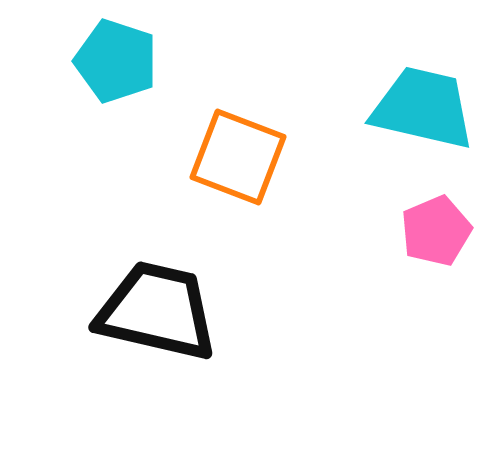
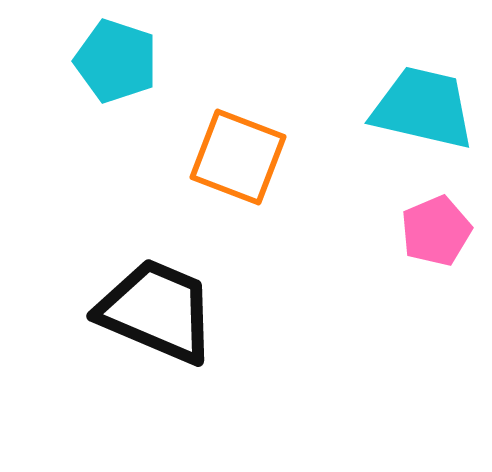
black trapezoid: rotated 10 degrees clockwise
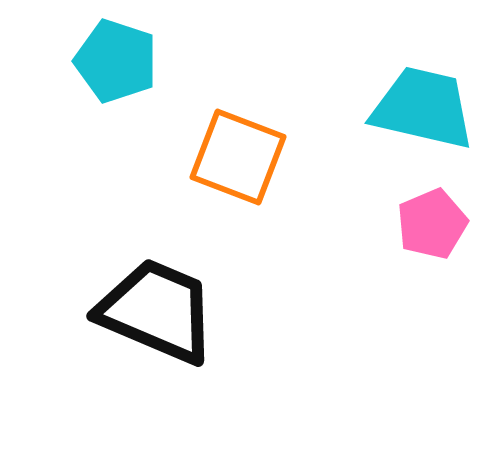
pink pentagon: moved 4 px left, 7 px up
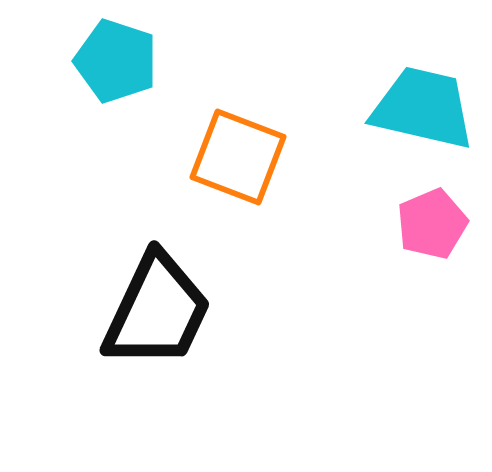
black trapezoid: rotated 92 degrees clockwise
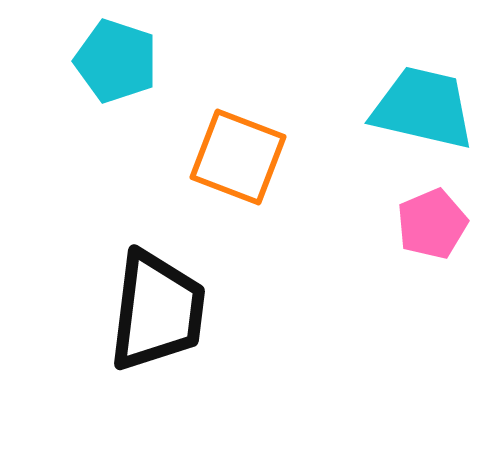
black trapezoid: rotated 18 degrees counterclockwise
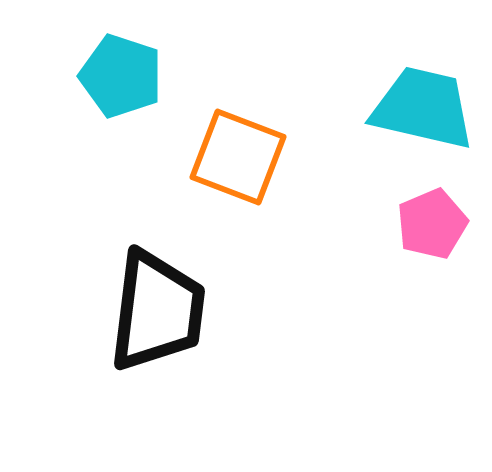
cyan pentagon: moved 5 px right, 15 px down
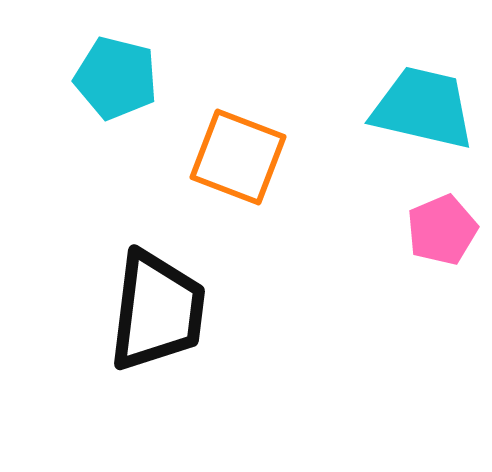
cyan pentagon: moved 5 px left, 2 px down; rotated 4 degrees counterclockwise
pink pentagon: moved 10 px right, 6 px down
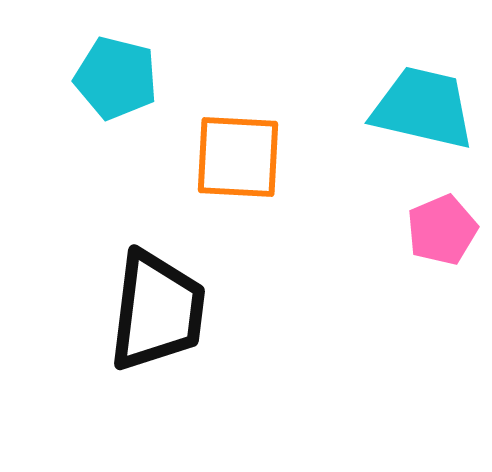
orange square: rotated 18 degrees counterclockwise
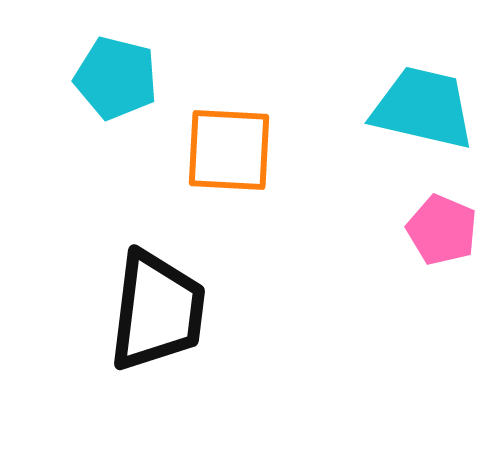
orange square: moved 9 px left, 7 px up
pink pentagon: rotated 26 degrees counterclockwise
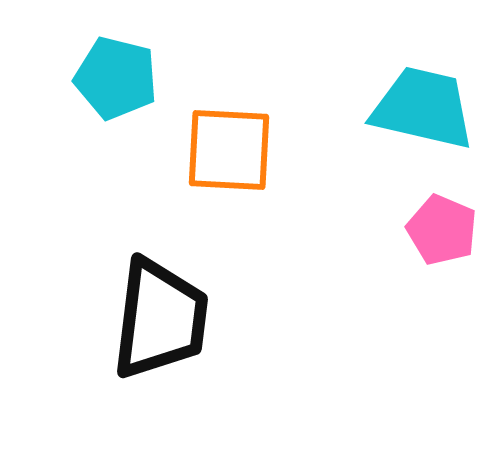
black trapezoid: moved 3 px right, 8 px down
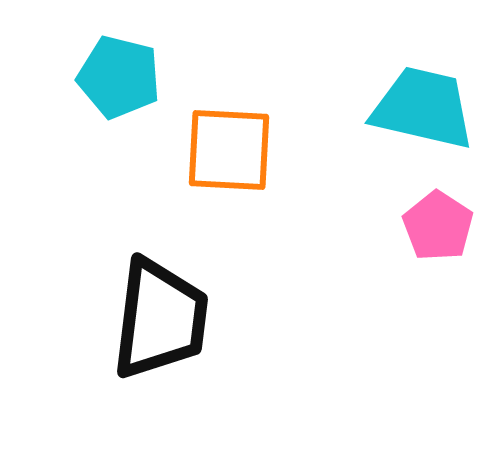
cyan pentagon: moved 3 px right, 1 px up
pink pentagon: moved 4 px left, 4 px up; rotated 10 degrees clockwise
